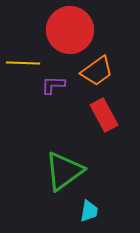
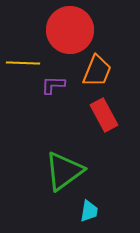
orange trapezoid: rotated 32 degrees counterclockwise
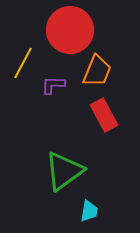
yellow line: rotated 64 degrees counterclockwise
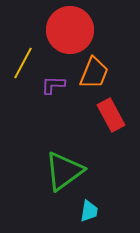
orange trapezoid: moved 3 px left, 2 px down
red rectangle: moved 7 px right
